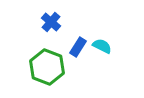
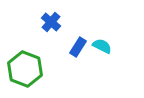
green hexagon: moved 22 px left, 2 px down
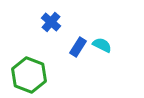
cyan semicircle: moved 1 px up
green hexagon: moved 4 px right, 6 px down
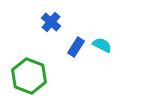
blue rectangle: moved 2 px left
green hexagon: moved 1 px down
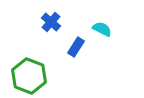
cyan semicircle: moved 16 px up
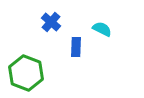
blue rectangle: rotated 30 degrees counterclockwise
green hexagon: moved 3 px left, 3 px up
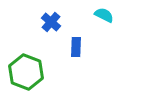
cyan semicircle: moved 2 px right, 14 px up
green hexagon: moved 1 px up
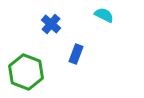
blue cross: moved 2 px down
blue rectangle: moved 7 px down; rotated 18 degrees clockwise
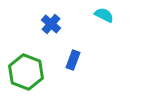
blue rectangle: moved 3 px left, 6 px down
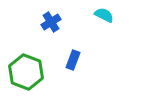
blue cross: moved 2 px up; rotated 18 degrees clockwise
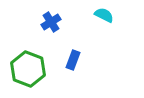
green hexagon: moved 2 px right, 3 px up
